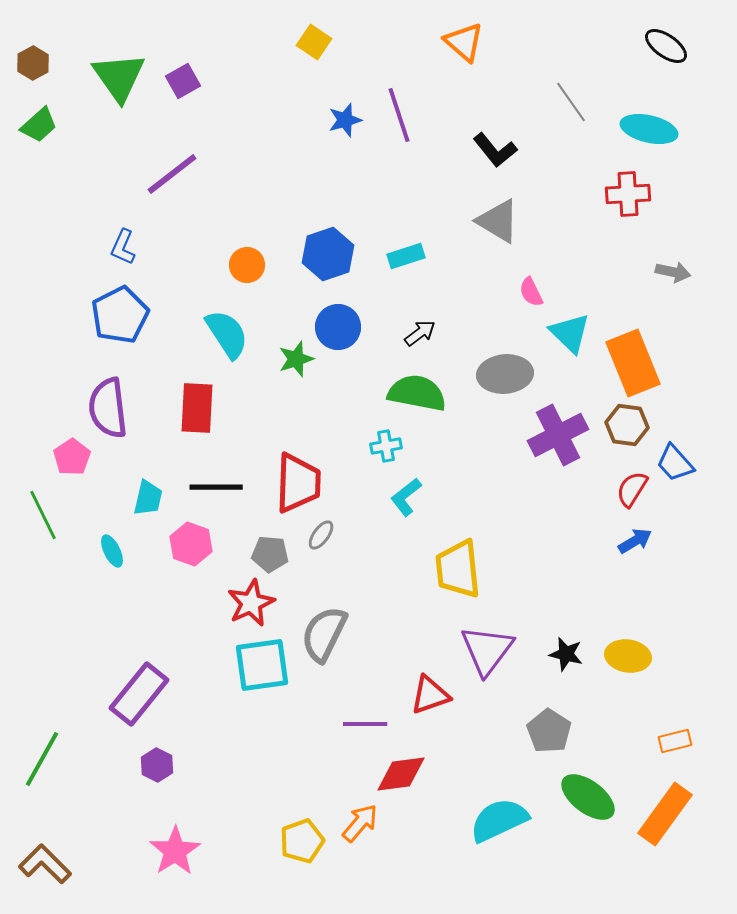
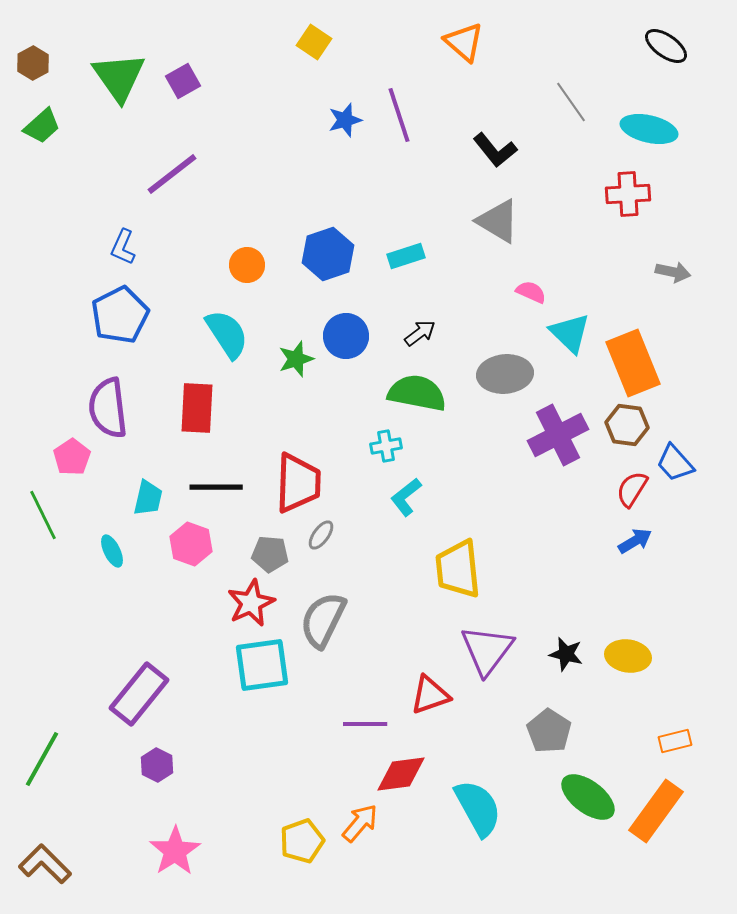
green trapezoid at (39, 125): moved 3 px right, 1 px down
pink semicircle at (531, 292): rotated 140 degrees clockwise
blue circle at (338, 327): moved 8 px right, 9 px down
gray semicircle at (324, 634): moved 1 px left, 14 px up
orange rectangle at (665, 814): moved 9 px left, 3 px up
cyan semicircle at (499, 820): moved 21 px left, 12 px up; rotated 86 degrees clockwise
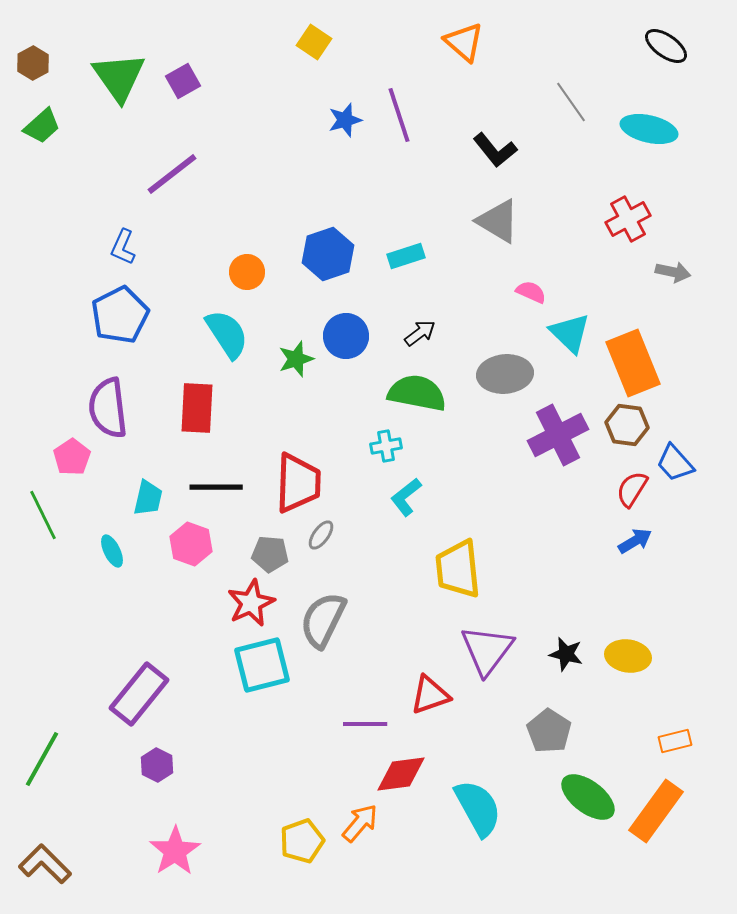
red cross at (628, 194): moved 25 px down; rotated 24 degrees counterclockwise
orange circle at (247, 265): moved 7 px down
cyan square at (262, 665): rotated 6 degrees counterclockwise
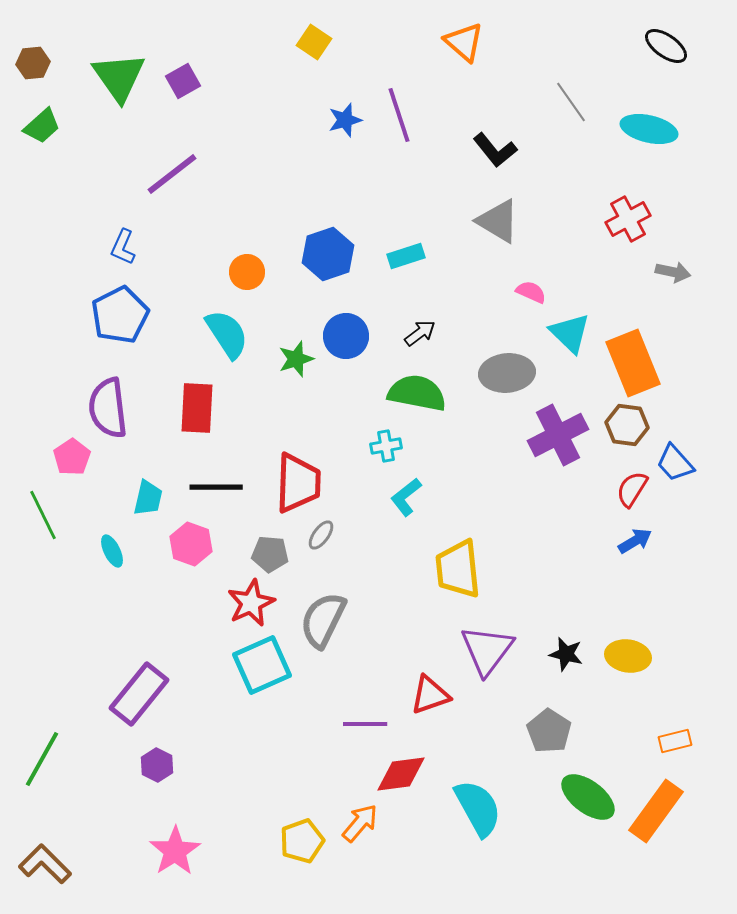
brown hexagon at (33, 63): rotated 24 degrees clockwise
gray ellipse at (505, 374): moved 2 px right, 1 px up
cyan square at (262, 665): rotated 10 degrees counterclockwise
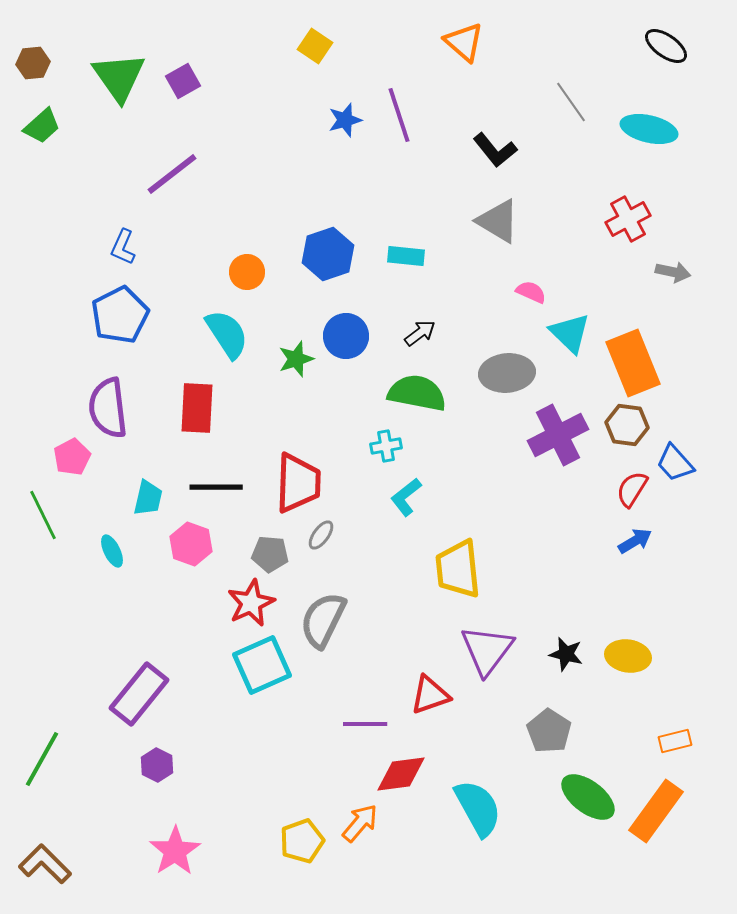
yellow square at (314, 42): moved 1 px right, 4 px down
cyan rectangle at (406, 256): rotated 24 degrees clockwise
pink pentagon at (72, 457): rotated 6 degrees clockwise
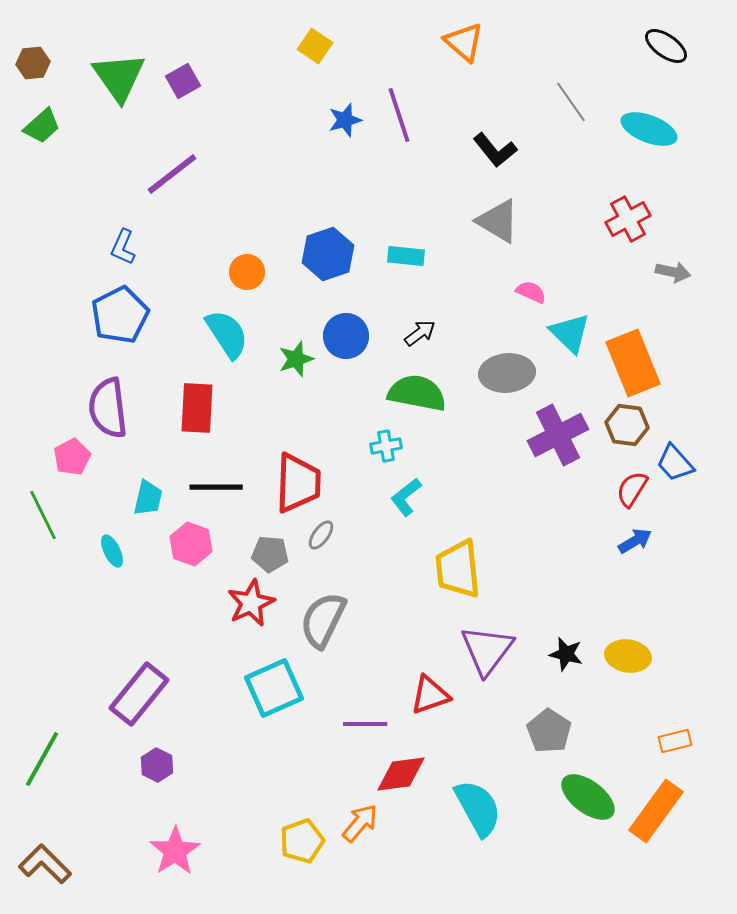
cyan ellipse at (649, 129): rotated 8 degrees clockwise
cyan square at (262, 665): moved 12 px right, 23 px down
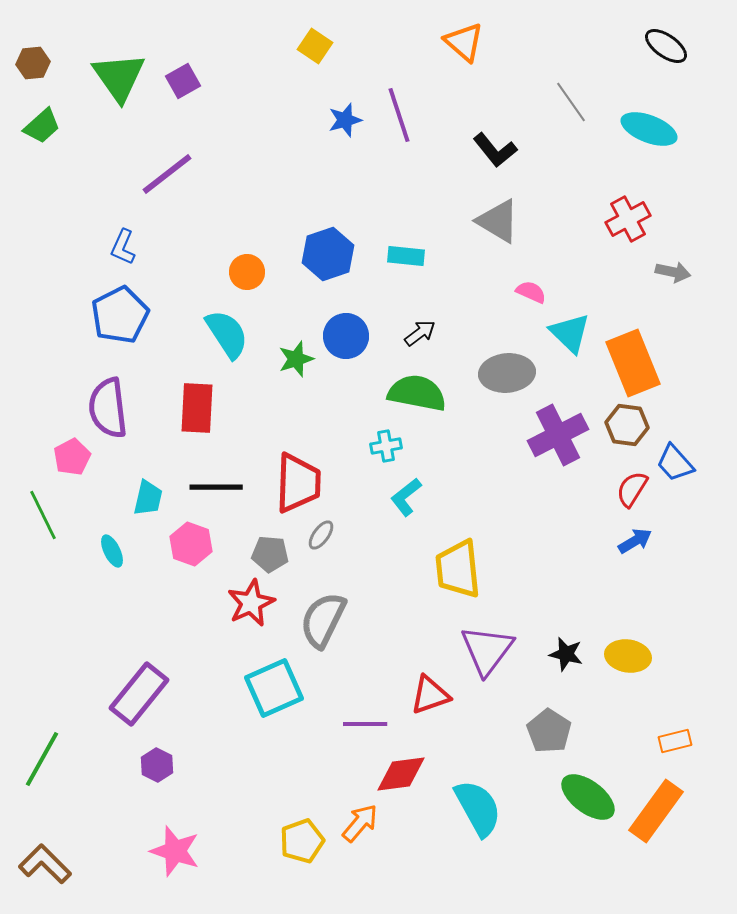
purple line at (172, 174): moved 5 px left
pink star at (175, 851): rotated 21 degrees counterclockwise
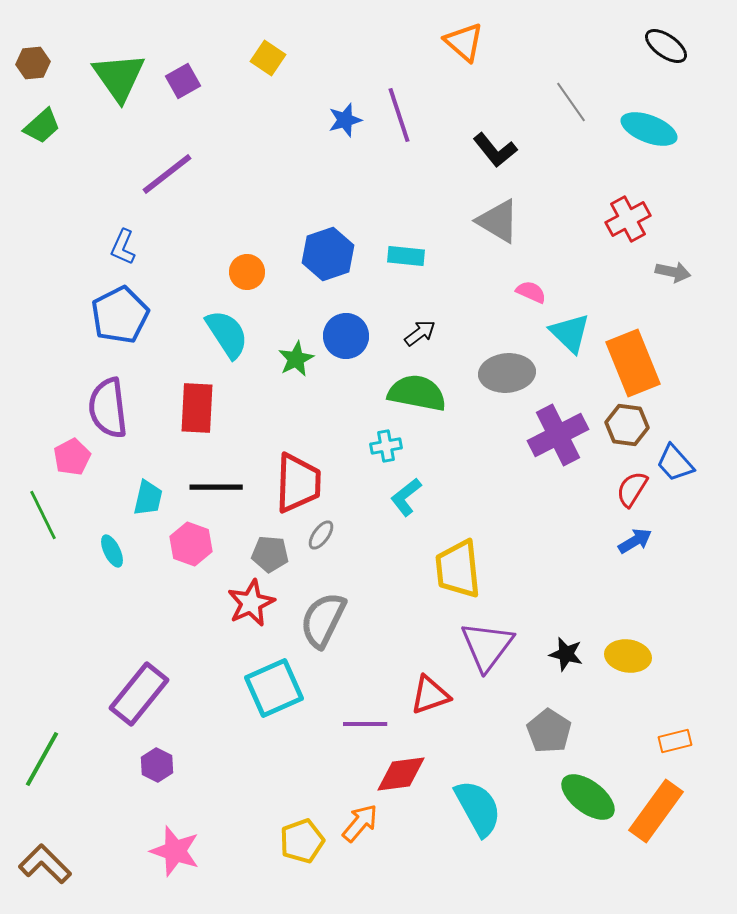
yellow square at (315, 46): moved 47 px left, 12 px down
green star at (296, 359): rotated 9 degrees counterclockwise
purple triangle at (487, 650): moved 4 px up
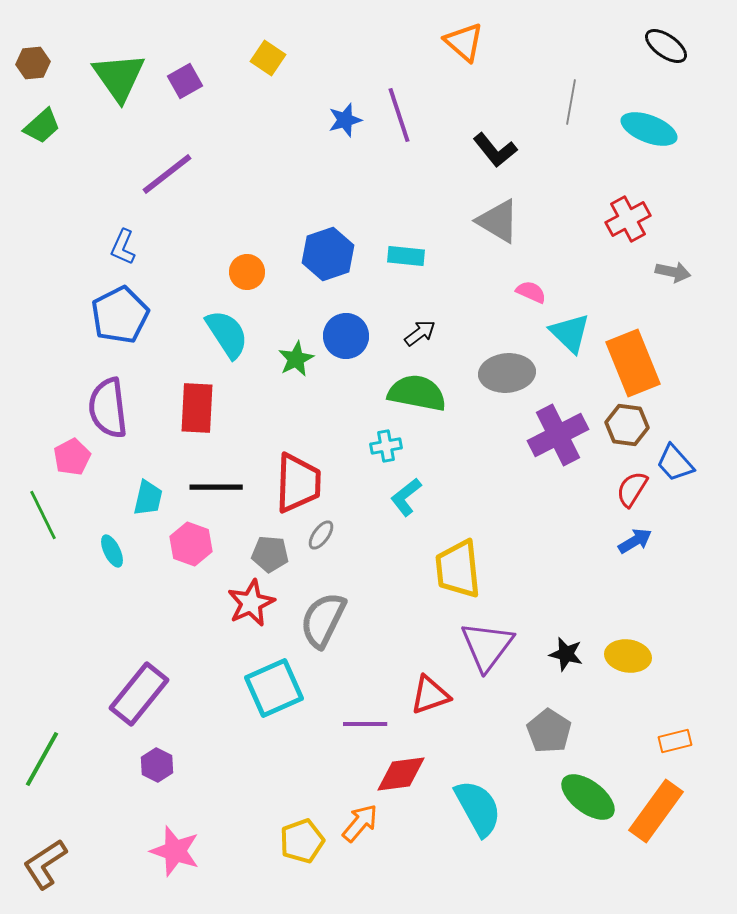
purple square at (183, 81): moved 2 px right
gray line at (571, 102): rotated 45 degrees clockwise
brown L-shape at (45, 864): rotated 78 degrees counterclockwise
